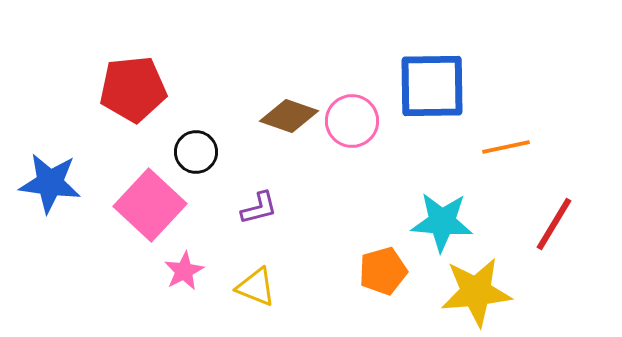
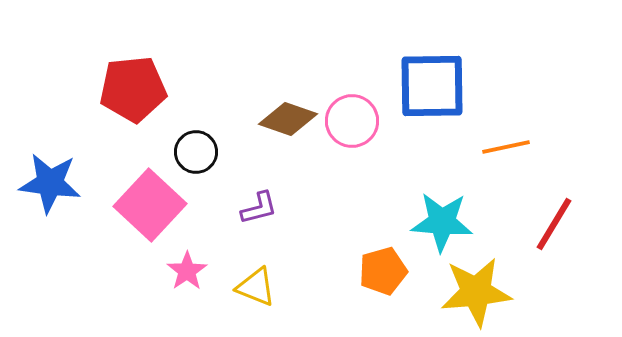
brown diamond: moved 1 px left, 3 px down
pink star: moved 3 px right; rotated 6 degrees counterclockwise
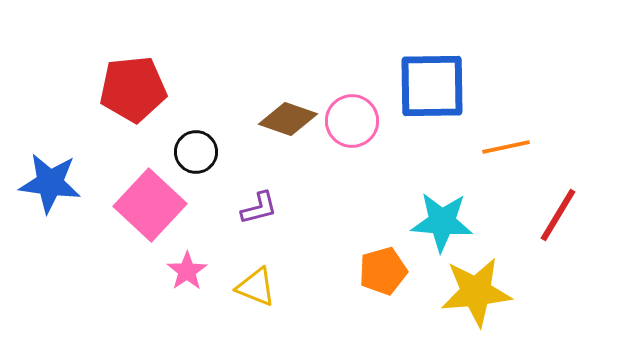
red line: moved 4 px right, 9 px up
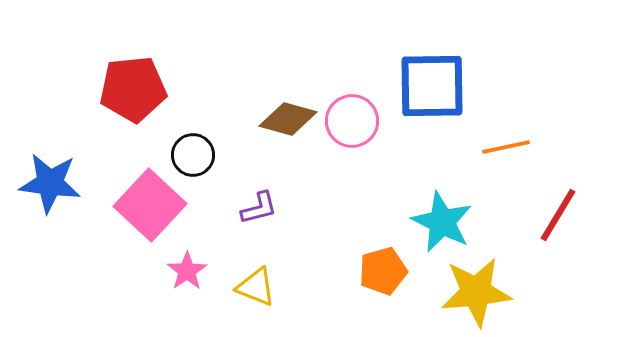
brown diamond: rotated 4 degrees counterclockwise
black circle: moved 3 px left, 3 px down
cyan star: rotated 22 degrees clockwise
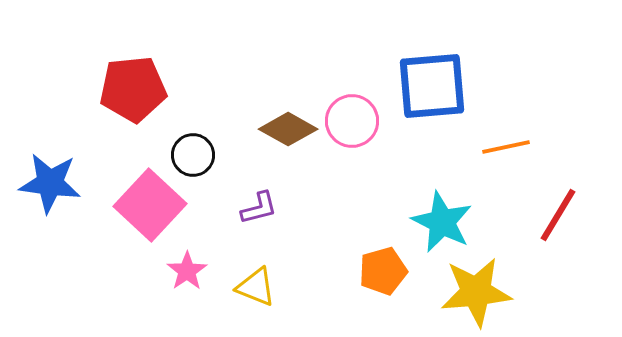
blue square: rotated 4 degrees counterclockwise
brown diamond: moved 10 px down; rotated 14 degrees clockwise
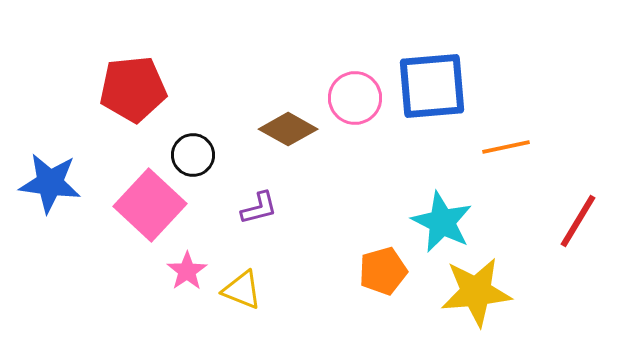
pink circle: moved 3 px right, 23 px up
red line: moved 20 px right, 6 px down
yellow triangle: moved 14 px left, 3 px down
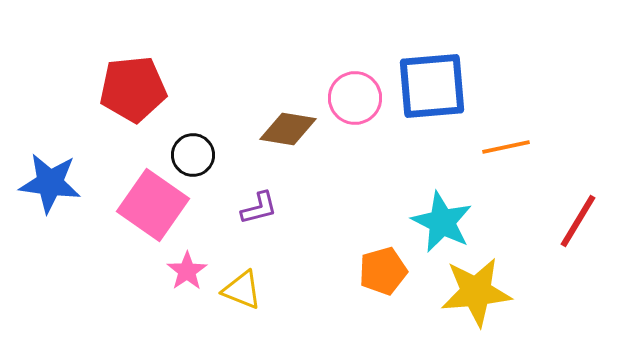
brown diamond: rotated 20 degrees counterclockwise
pink square: moved 3 px right; rotated 8 degrees counterclockwise
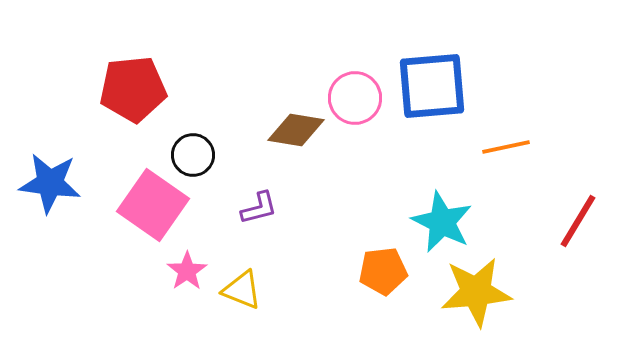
brown diamond: moved 8 px right, 1 px down
orange pentagon: rotated 9 degrees clockwise
